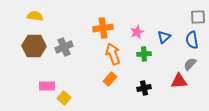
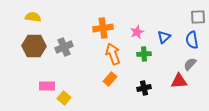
yellow semicircle: moved 2 px left, 1 px down
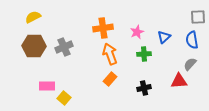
yellow semicircle: rotated 35 degrees counterclockwise
orange arrow: moved 3 px left
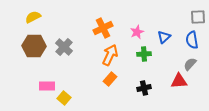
orange cross: rotated 18 degrees counterclockwise
gray cross: rotated 24 degrees counterclockwise
orange arrow: moved 1 px down; rotated 45 degrees clockwise
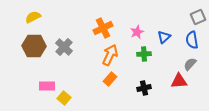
gray square: rotated 21 degrees counterclockwise
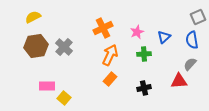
brown hexagon: moved 2 px right; rotated 10 degrees counterclockwise
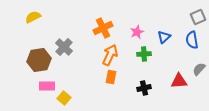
brown hexagon: moved 3 px right, 14 px down
gray semicircle: moved 9 px right, 5 px down
orange rectangle: moved 1 px right, 2 px up; rotated 32 degrees counterclockwise
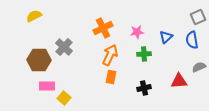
yellow semicircle: moved 1 px right, 1 px up
pink star: rotated 16 degrees clockwise
blue triangle: moved 2 px right
brown hexagon: rotated 10 degrees clockwise
gray semicircle: moved 2 px up; rotated 24 degrees clockwise
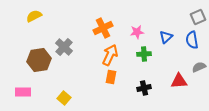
brown hexagon: rotated 10 degrees counterclockwise
pink rectangle: moved 24 px left, 6 px down
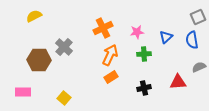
brown hexagon: rotated 10 degrees clockwise
orange rectangle: rotated 48 degrees clockwise
red triangle: moved 1 px left, 1 px down
